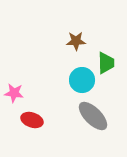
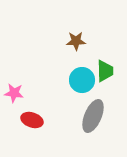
green trapezoid: moved 1 px left, 8 px down
gray ellipse: rotated 68 degrees clockwise
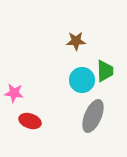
red ellipse: moved 2 px left, 1 px down
